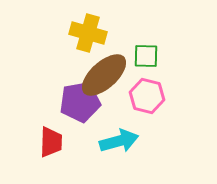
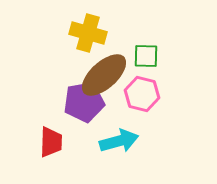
pink hexagon: moved 5 px left, 2 px up
purple pentagon: moved 4 px right
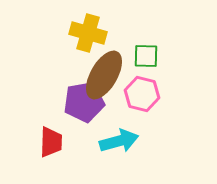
brown ellipse: rotated 18 degrees counterclockwise
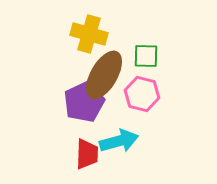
yellow cross: moved 1 px right, 1 px down
purple pentagon: rotated 15 degrees counterclockwise
red trapezoid: moved 36 px right, 12 px down
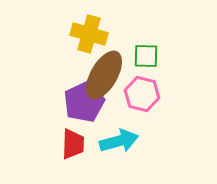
red trapezoid: moved 14 px left, 10 px up
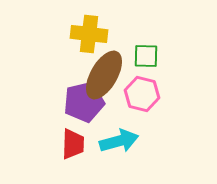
yellow cross: rotated 9 degrees counterclockwise
purple pentagon: rotated 12 degrees clockwise
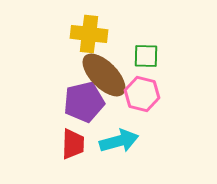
brown ellipse: rotated 75 degrees counterclockwise
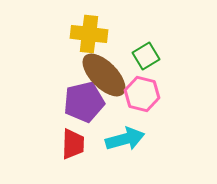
green square: rotated 32 degrees counterclockwise
cyan arrow: moved 6 px right, 2 px up
